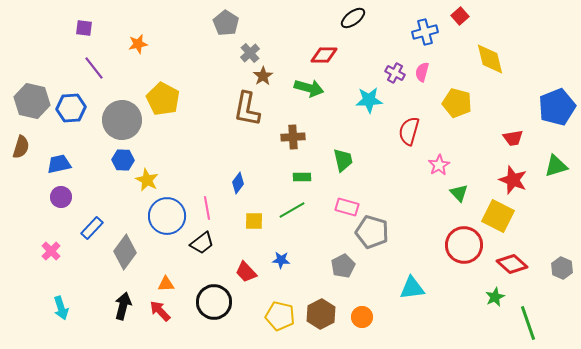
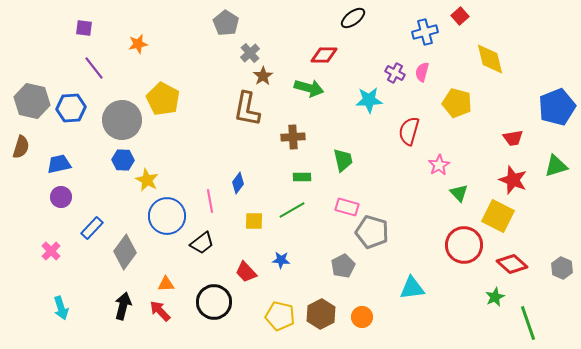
pink line at (207, 208): moved 3 px right, 7 px up
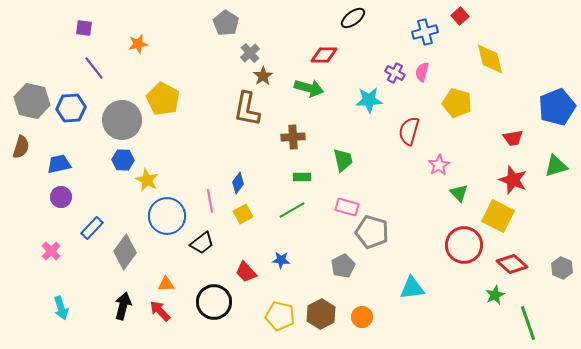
yellow square at (254, 221): moved 11 px left, 7 px up; rotated 30 degrees counterclockwise
green star at (495, 297): moved 2 px up
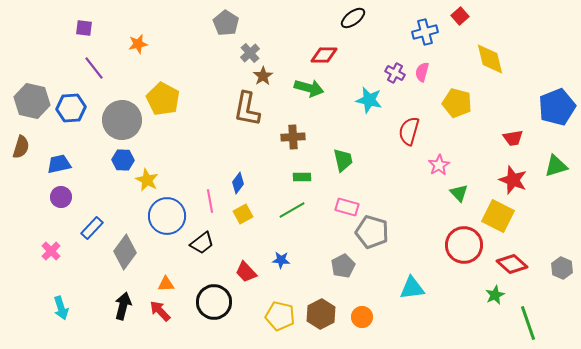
cyan star at (369, 100): rotated 16 degrees clockwise
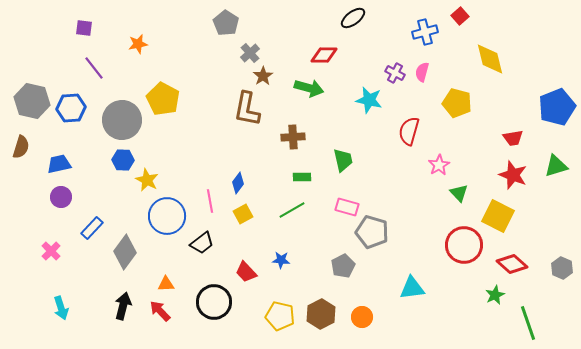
red star at (513, 180): moved 5 px up
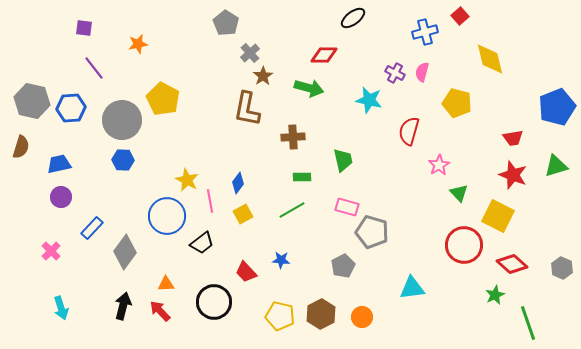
yellow star at (147, 180): moved 40 px right
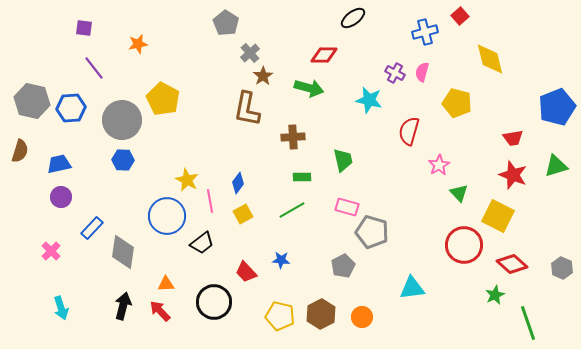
brown semicircle at (21, 147): moved 1 px left, 4 px down
gray diamond at (125, 252): moved 2 px left; rotated 28 degrees counterclockwise
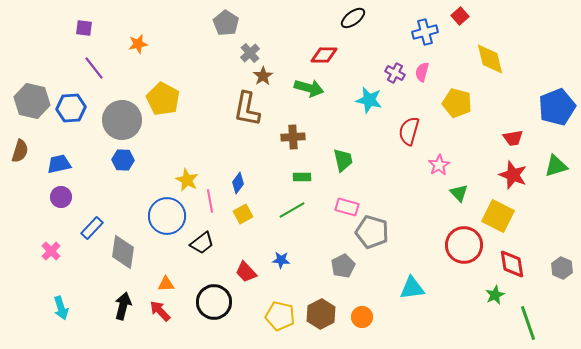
red diamond at (512, 264): rotated 40 degrees clockwise
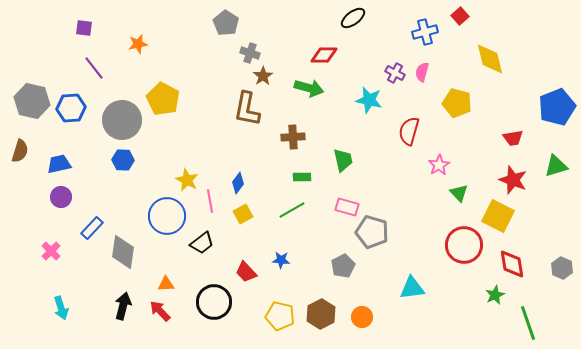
gray cross at (250, 53): rotated 30 degrees counterclockwise
red star at (513, 175): moved 5 px down
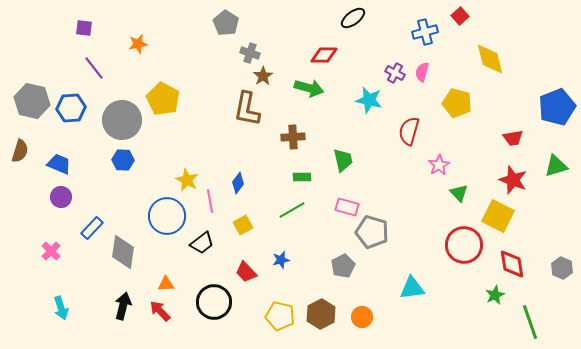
blue trapezoid at (59, 164): rotated 35 degrees clockwise
yellow square at (243, 214): moved 11 px down
blue star at (281, 260): rotated 18 degrees counterclockwise
green line at (528, 323): moved 2 px right, 1 px up
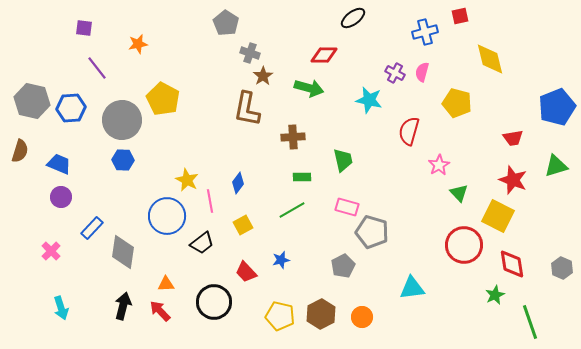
red square at (460, 16): rotated 30 degrees clockwise
purple line at (94, 68): moved 3 px right
